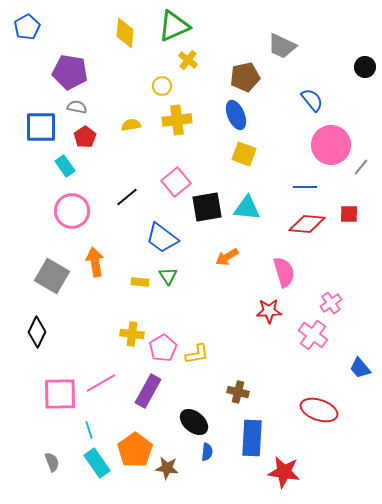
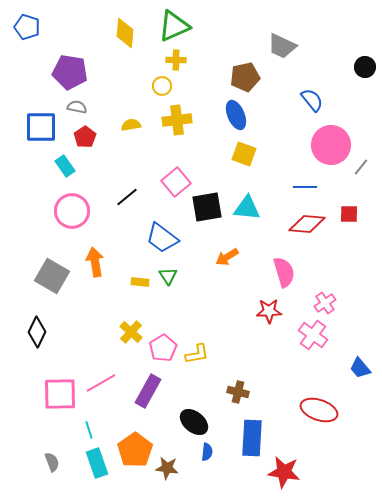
blue pentagon at (27, 27): rotated 25 degrees counterclockwise
yellow cross at (188, 60): moved 12 px left; rotated 36 degrees counterclockwise
pink cross at (331, 303): moved 6 px left
yellow cross at (132, 334): moved 1 px left, 2 px up; rotated 35 degrees clockwise
cyan rectangle at (97, 463): rotated 16 degrees clockwise
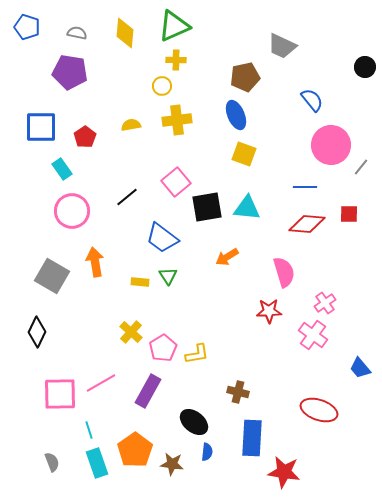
gray semicircle at (77, 107): moved 74 px up
cyan rectangle at (65, 166): moved 3 px left, 3 px down
brown star at (167, 468): moved 5 px right, 4 px up
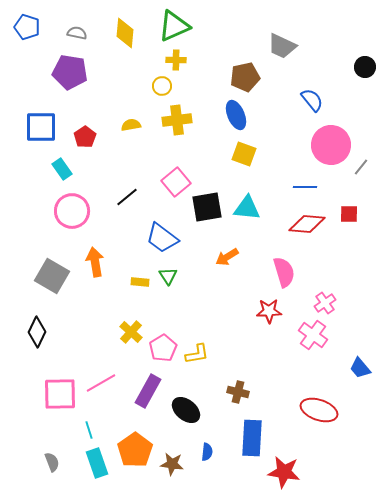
black ellipse at (194, 422): moved 8 px left, 12 px up
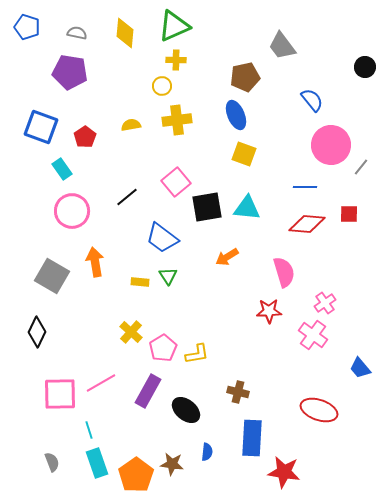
gray trapezoid at (282, 46): rotated 28 degrees clockwise
blue square at (41, 127): rotated 20 degrees clockwise
orange pentagon at (135, 450): moved 1 px right, 25 px down
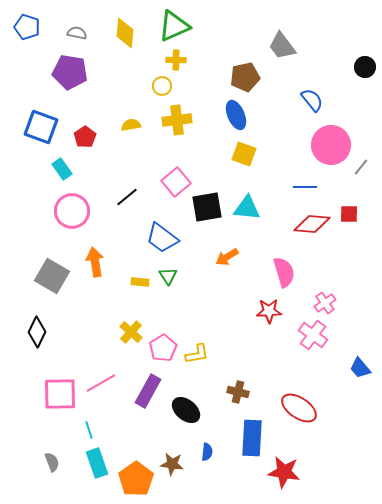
red diamond at (307, 224): moved 5 px right
red ellipse at (319, 410): moved 20 px left, 2 px up; rotated 15 degrees clockwise
orange pentagon at (136, 475): moved 4 px down
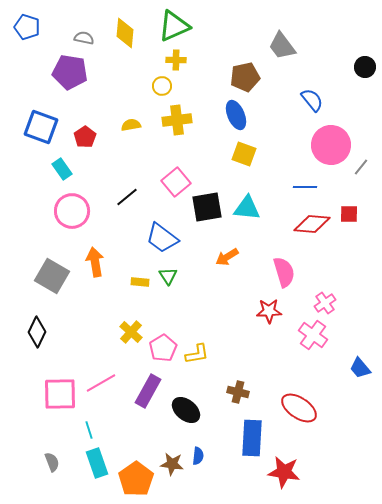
gray semicircle at (77, 33): moved 7 px right, 5 px down
blue semicircle at (207, 452): moved 9 px left, 4 px down
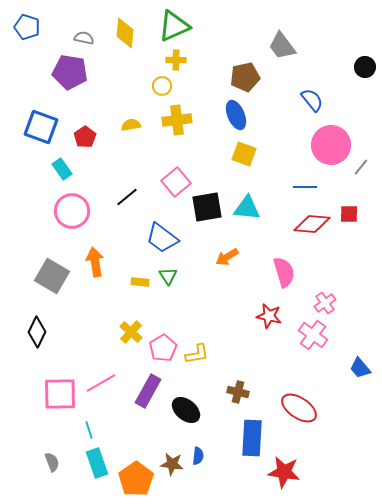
red star at (269, 311): moved 5 px down; rotated 15 degrees clockwise
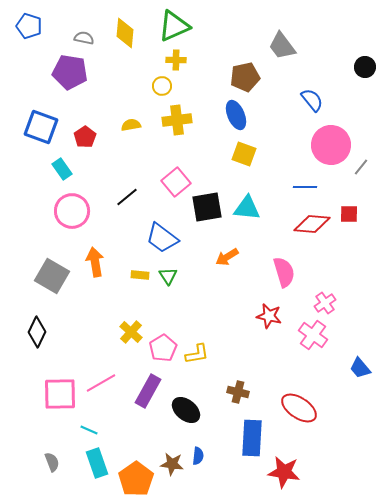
blue pentagon at (27, 27): moved 2 px right, 1 px up
yellow rectangle at (140, 282): moved 7 px up
cyan line at (89, 430): rotated 48 degrees counterclockwise
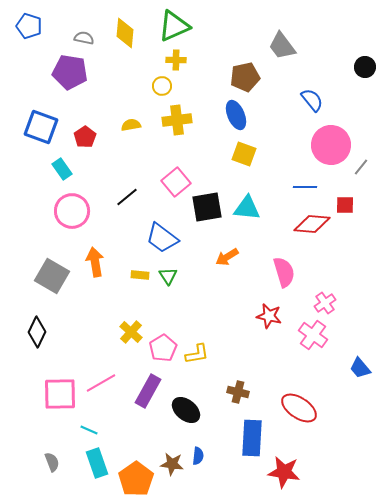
red square at (349, 214): moved 4 px left, 9 px up
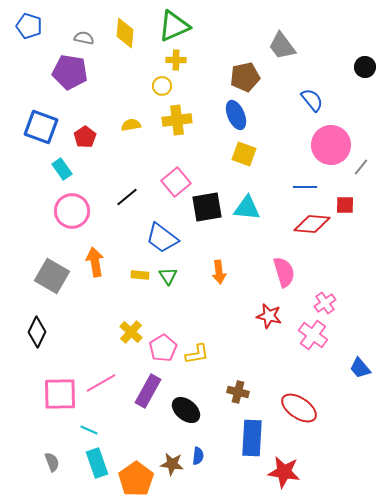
orange arrow at (227, 257): moved 8 px left, 15 px down; rotated 65 degrees counterclockwise
